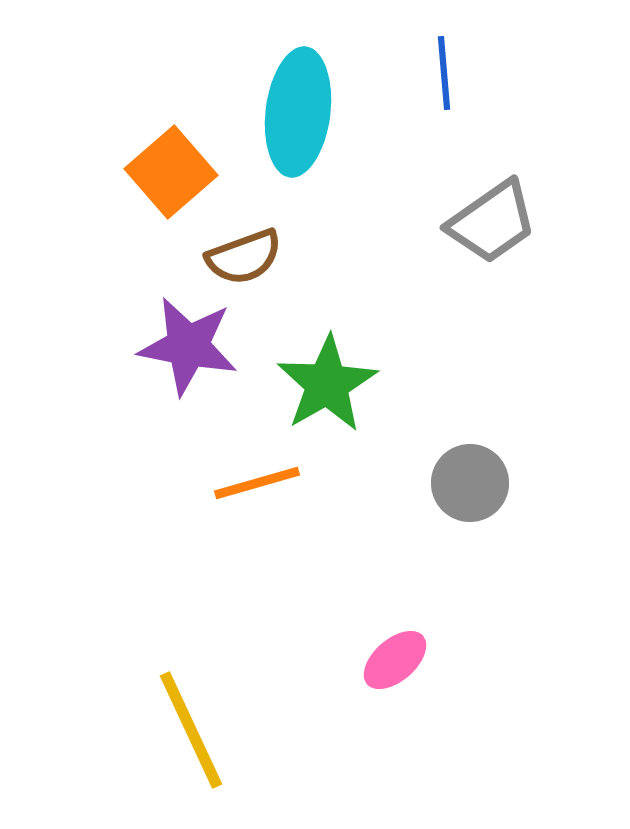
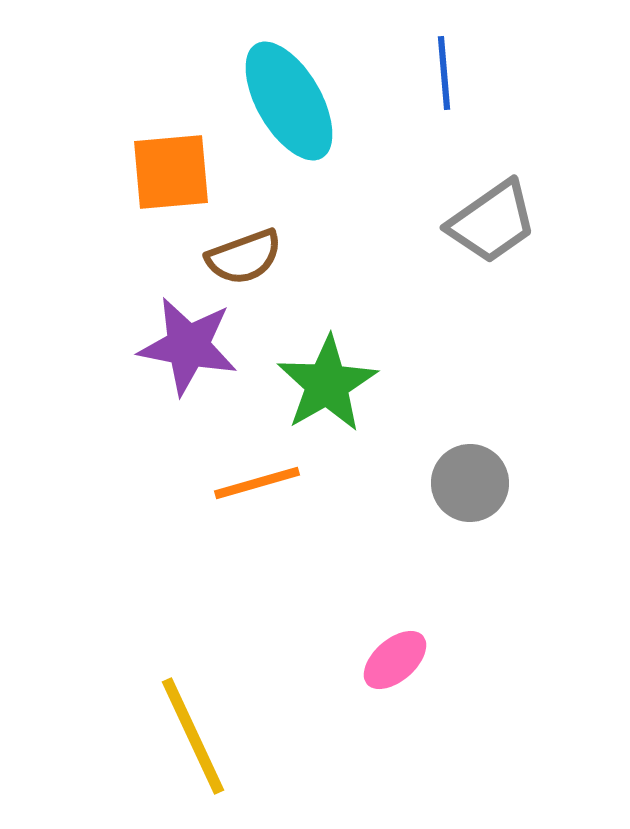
cyan ellipse: moved 9 px left, 11 px up; rotated 37 degrees counterclockwise
orange square: rotated 36 degrees clockwise
yellow line: moved 2 px right, 6 px down
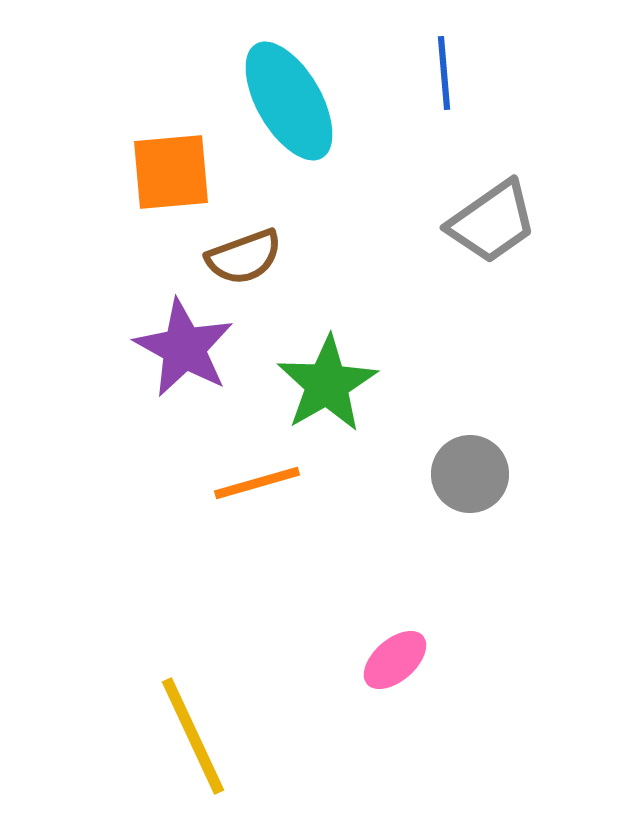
purple star: moved 4 px left, 2 px down; rotated 18 degrees clockwise
gray circle: moved 9 px up
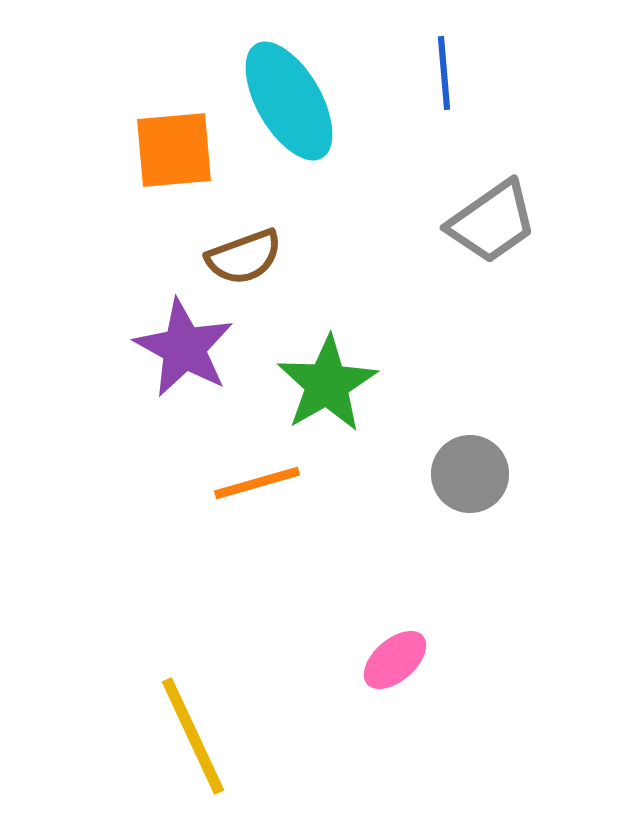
orange square: moved 3 px right, 22 px up
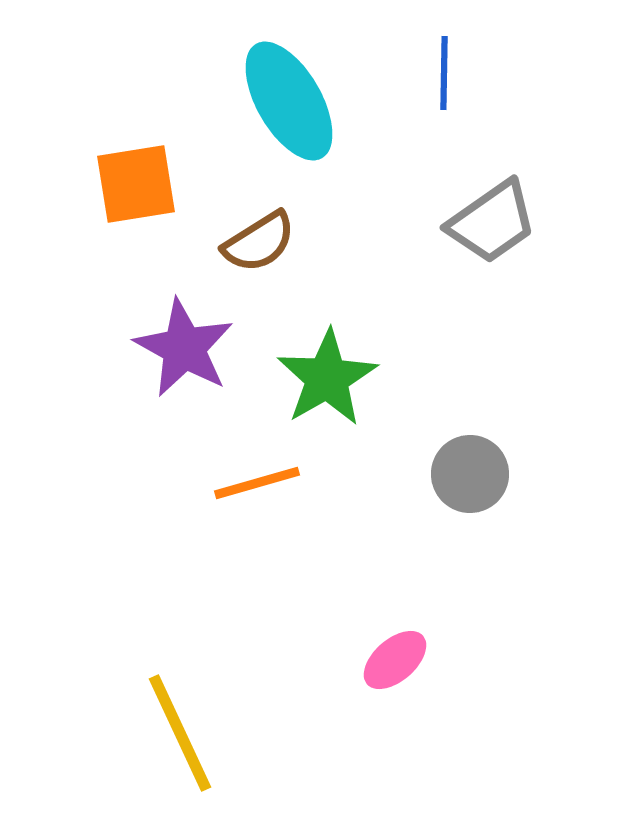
blue line: rotated 6 degrees clockwise
orange square: moved 38 px left, 34 px down; rotated 4 degrees counterclockwise
brown semicircle: moved 15 px right, 15 px up; rotated 12 degrees counterclockwise
green star: moved 6 px up
yellow line: moved 13 px left, 3 px up
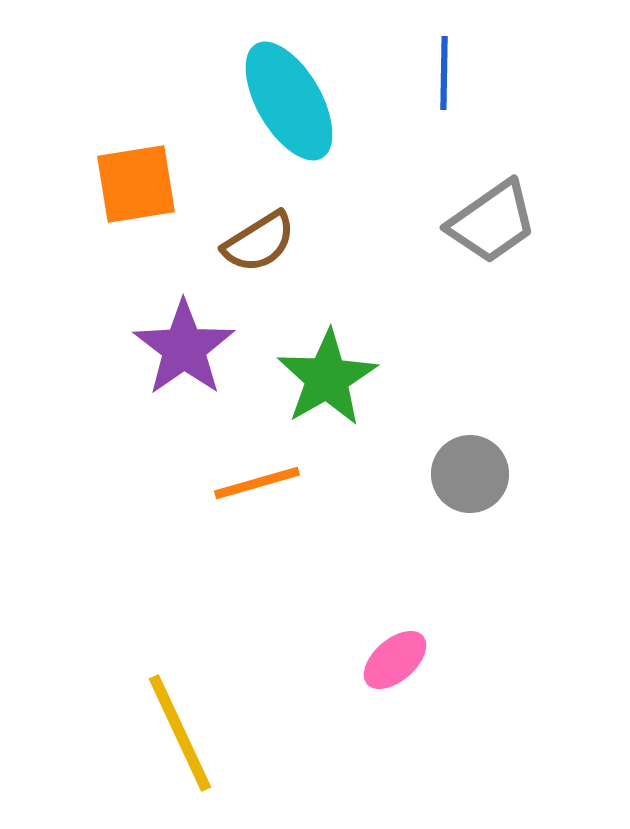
purple star: rotated 8 degrees clockwise
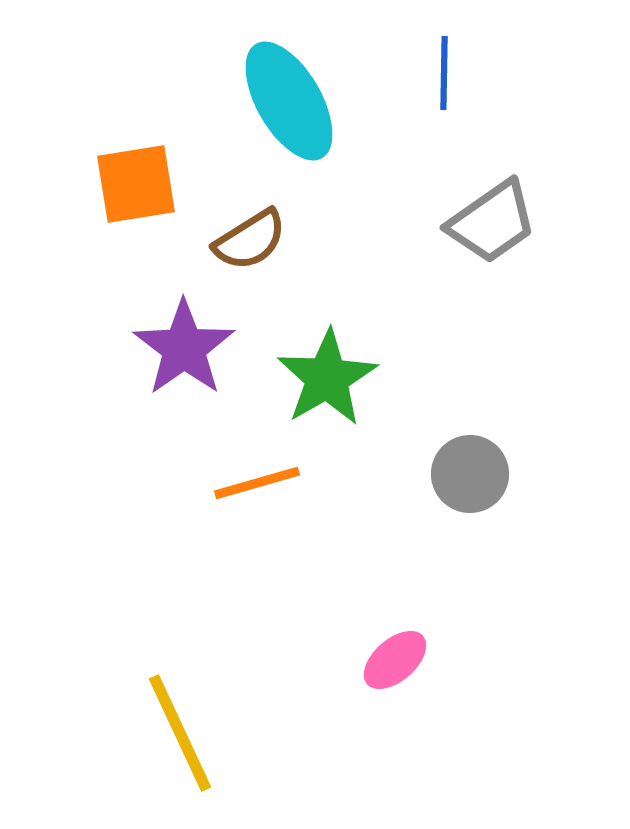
brown semicircle: moved 9 px left, 2 px up
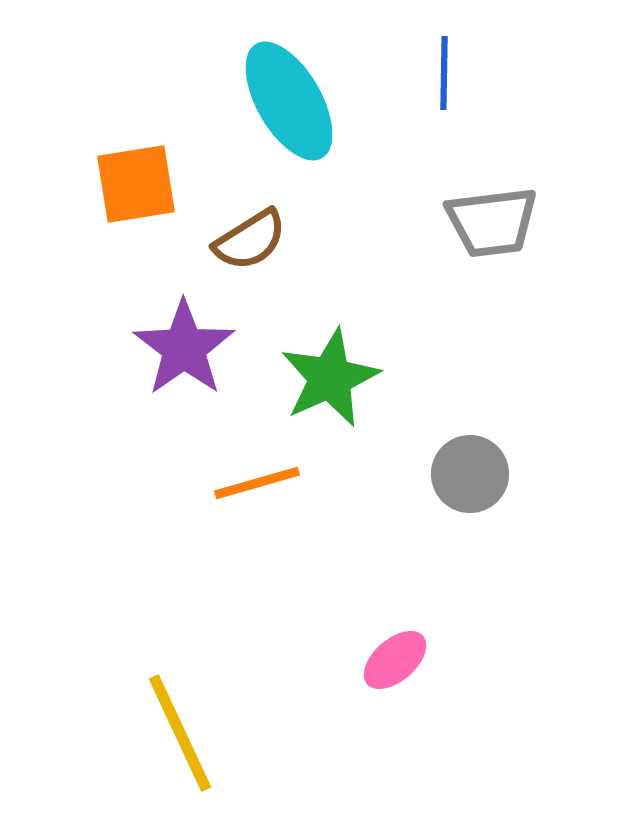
gray trapezoid: rotated 28 degrees clockwise
green star: moved 3 px right; rotated 6 degrees clockwise
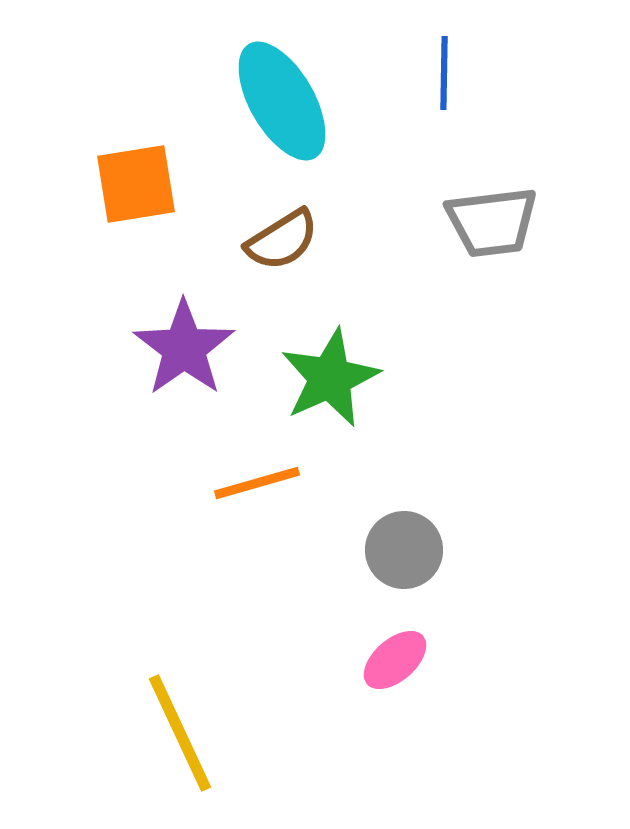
cyan ellipse: moved 7 px left
brown semicircle: moved 32 px right
gray circle: moved 66 px left, 76 px down
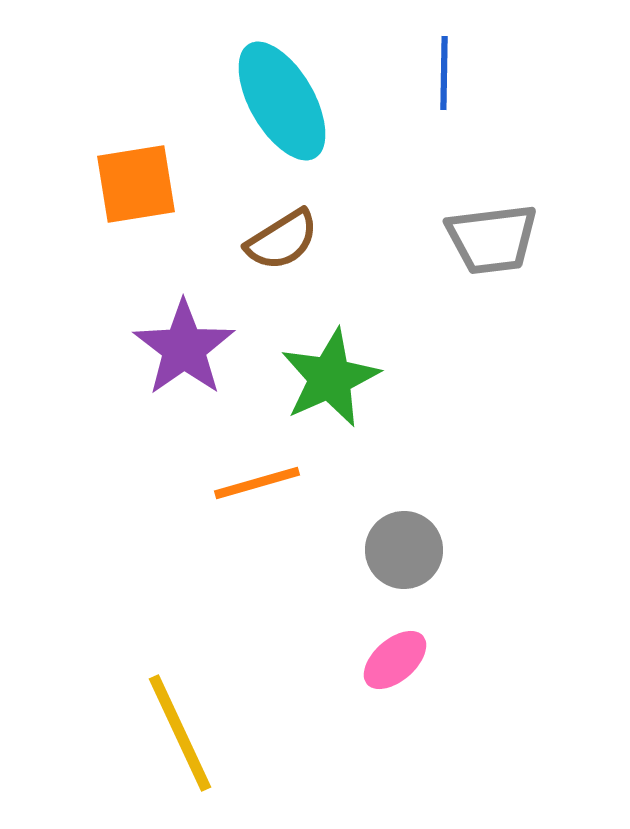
gray trapezoid: moved 17 px down
